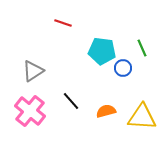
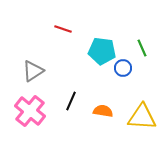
red line: moved 6 px down
black line: rotated 66 degrees clockwise
orange semicircle: moved 3 px left; rotated 24 degrees clockwise
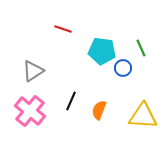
green line: moved 1 px left
orange semicircle: moved 4 px left, 1 px up; rotated 78 degrees counterclockwise
yellow triangle: moved 1 px right, 1 px up
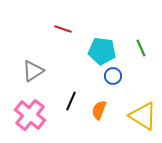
blue circle: moved 10 px left, 8 px down
pink cross: moved 4 px down
yellow triangle: rotated 28 degrees clockwise
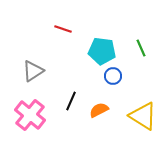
orange semicircle: rotated 42 degrees clockwise
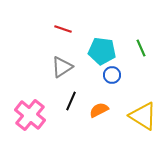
gray triangle: moved 29 px right, 4 px up
blue circle: moved 1 px left, 1 px up
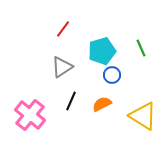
red line: rotated 72 degrees counterclockwise
cyan pentagon: rotated 24 degrees counterclockwise
orange semicircle: moved 3 px right, 6 px up
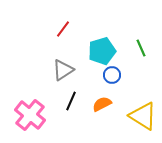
gray triangle: moved 1 px right, 3 px down
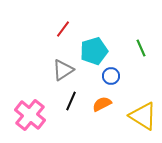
cyan pentagon: moved 8 px left
blue circle: moved 1 px left, 1 px down
